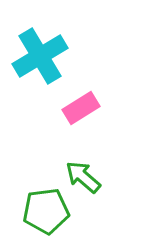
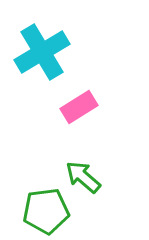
cyan cross: moved 2 px right, 4 px up
pink rectangle: moved 2 px left, 1 px up
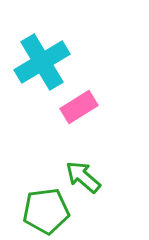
cyan cross: moved 10 px down
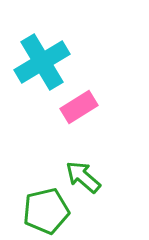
green pentagon: rotated 6 degrees counterclockwise
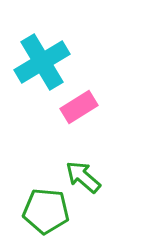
green pentagon: rotated 18 degrees clockwise
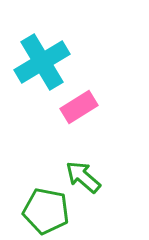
green pentagon: rotated 6 degrees clockwise
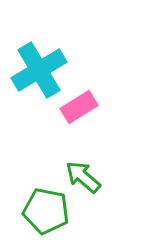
cyan cross: moved 3 px left, 8 px down
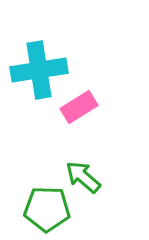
cyan cross: rotated 22 degrees clockwise
green pentagon: moved 1 px right, 2 px up; rotated 9 degrees counterclockwise
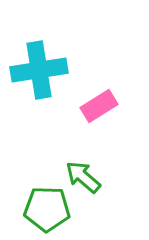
pink rectangle: moved 20 px right, 1 px up
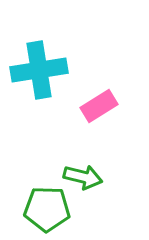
green arrow: rotated 153 degrees clockwise
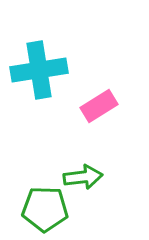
green arrow: rotated 21 degrees counterclockwise
green pentagon: moved 2 px left
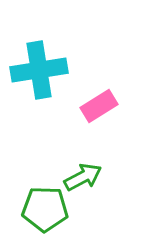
green arrow: rotated 21 degrees counterclockwise
